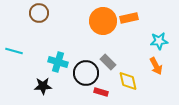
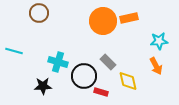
black circle: moved 2 px left, 3 px down
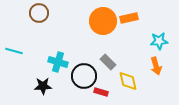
orange arrow: rotated 12 degrees clockwise
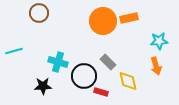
cyan line: rotated 30 degrees counterclockwise
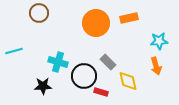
orange circle: moved 7 px left, 2 px down
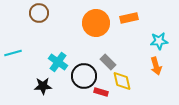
cyan line: moved 1 px left, 2 px down
cyan cross: rotated 18 degrees clockwise
yellow diamond: moved 6 px left
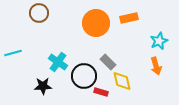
cyan star: rotated 18 degrees counterclockwise
